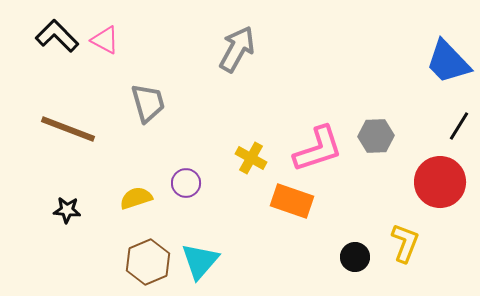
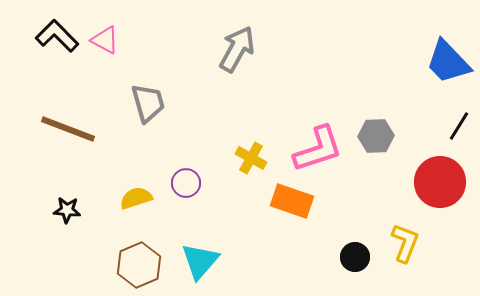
brown hexagon: moved 9 px left, 3 px down
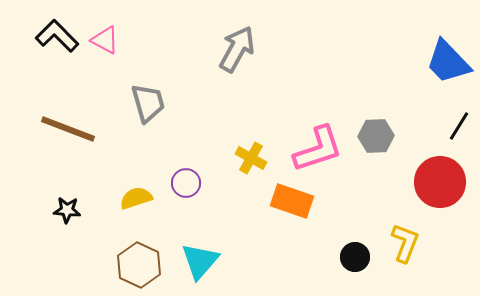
brown hexagon: rotated 12 degrees counterclockwise
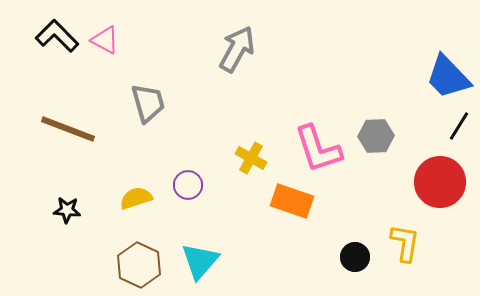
blue trapezoid: moved 15 px down
pink L-shape: rotated 90 degrees clockwise
purple circle: moved 2 px right, 2 px down
yellow L-shape: rotated 12 degrees counterclockwise
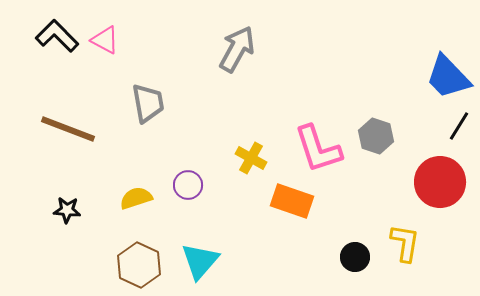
gray trapezoid: rotated 6 degrees clockwise
gray hexagon: rotated 20 degrees clockwise
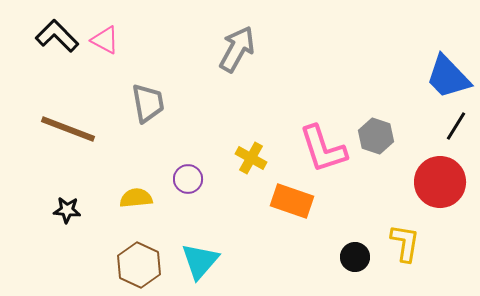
black line: moved 3 px left
pink L-shape: moved 5 px right
purple circle: moved 6 px up
yellow semicircle: rotated 12 degrees clockwise
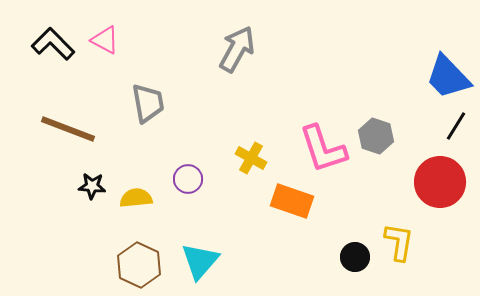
black L-shape: moved 4 px left, 8 px down
black star: moved 25 px right, 24 px up
yellow L-shape: moved 6 px left, 1 px up
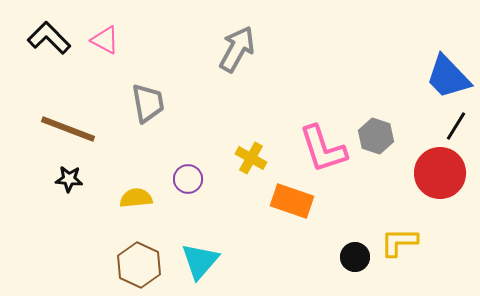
black L-shape: moved 4 px left, 6 px up
red circle: moved 9 px up
black star: moved 23 px left, 7 px up
yellow L-shape: rotated 99 degrees counterclockwise
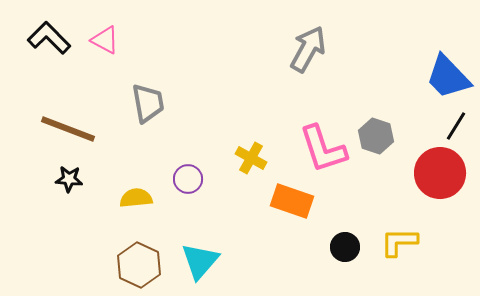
gray arrow: moved 71 px right
black circle: moved 10 px left, 10 px up
